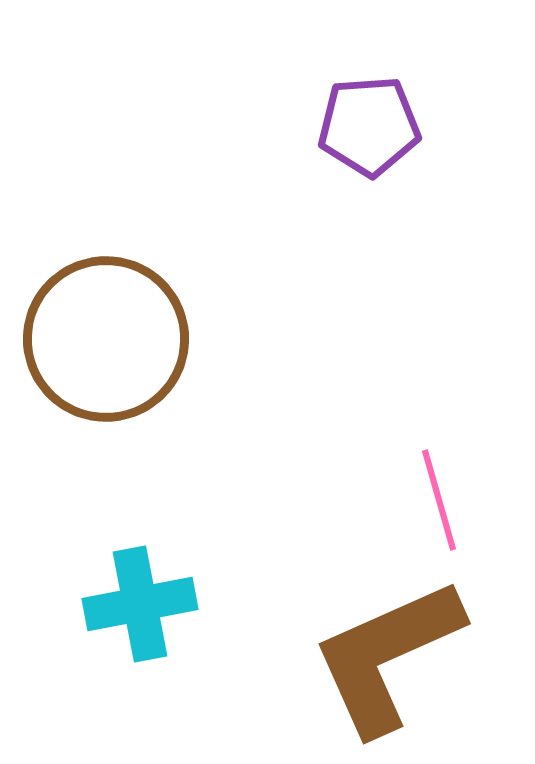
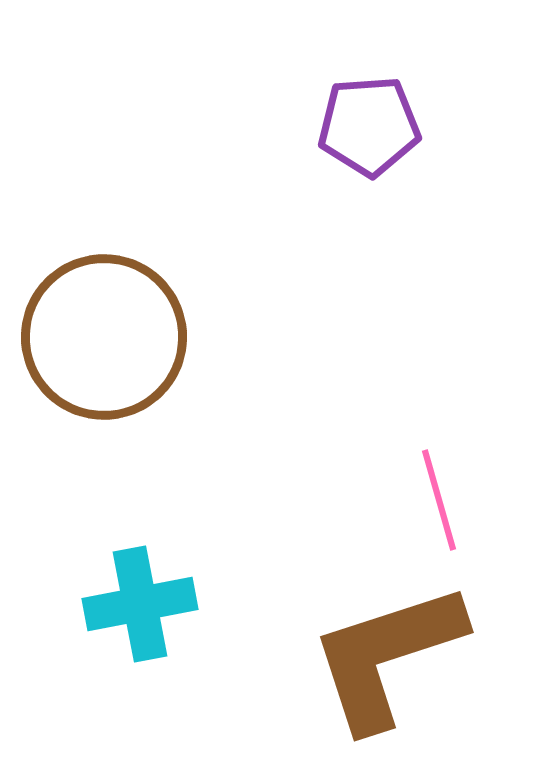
brown circle: moved 2 px left, 2 px up
brown L-shape: rotated 6 degrees clockwise
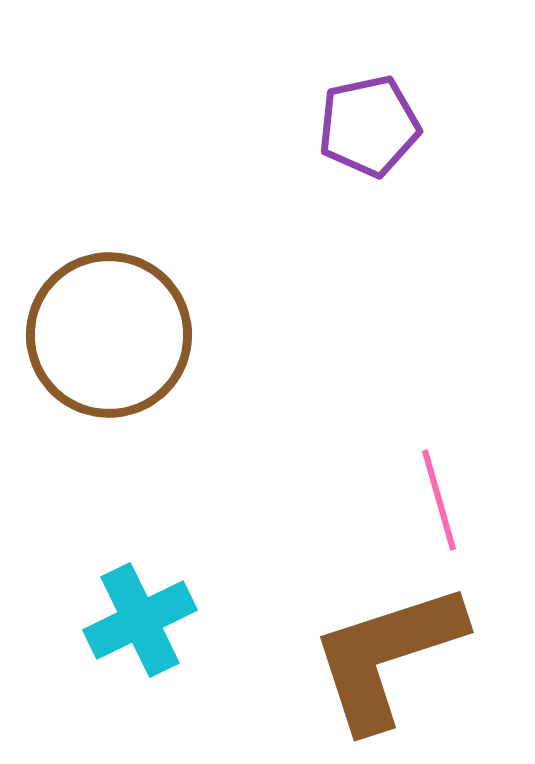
purple pentagon: rotated 8 degrees counterclockwise
brown circle: moved 5 px right, 2 px up
cyan cross: moved 16 px down; rotated 15 degrees counterclockwise
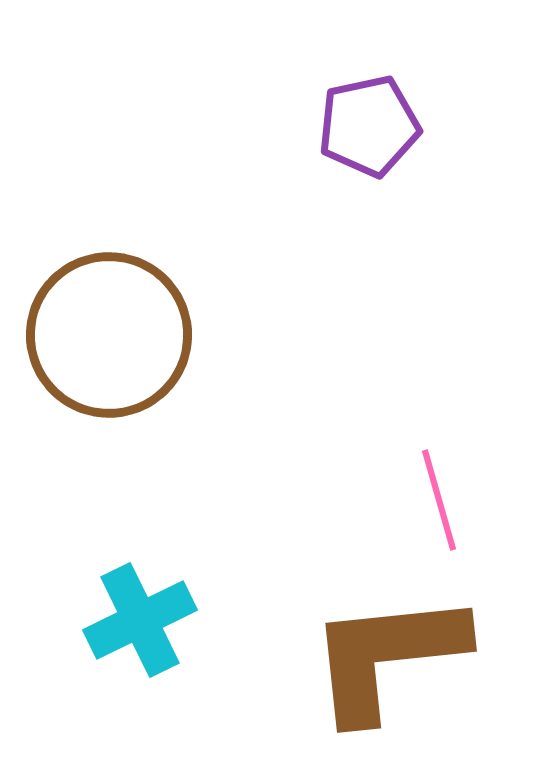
brown L-shape: rotated 12 degrees clockwise
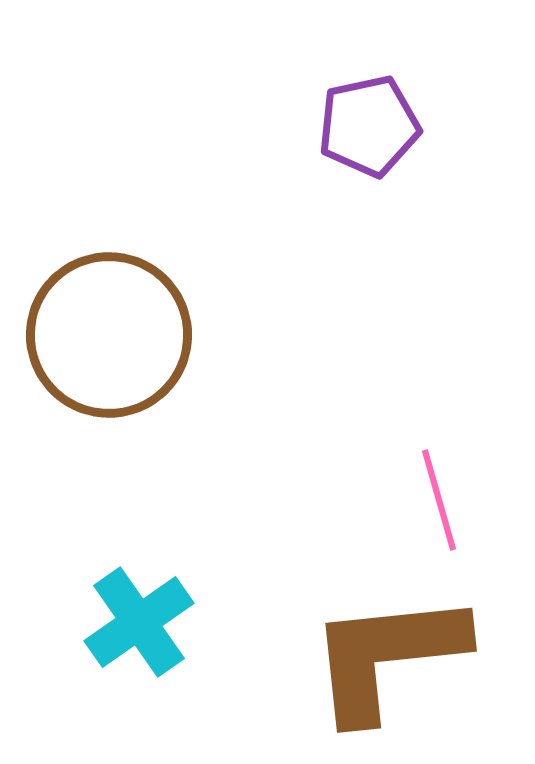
cyan cross: moved 1 px left, 2 px down; rotated 9 degrees counterclockwise
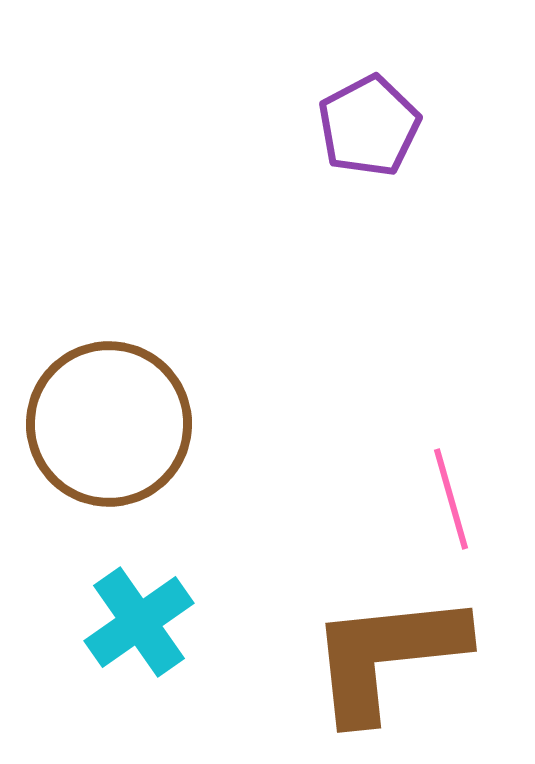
purple pentagon: rotated 16 degrees counterclockwise
brown circle: moved 89 px down
pink line: moved 12 px right, 1 px up
